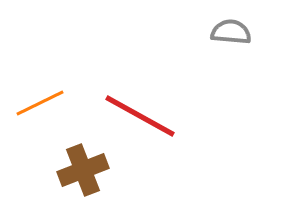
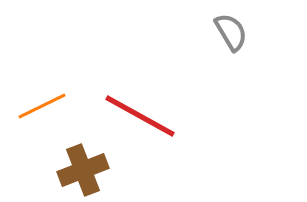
gray semicircle: rotated 54 degrees clockwise
orange line: moved 2 px right, 3 px down
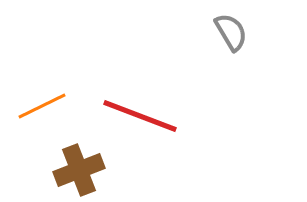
red line: rotated 8 degrees counterclockwise
brown cross: moved 4 px left
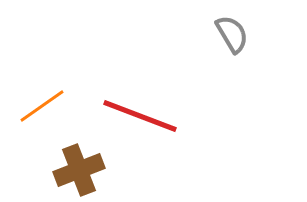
gray semicircle: moved 1 px right, 2 px down
orange line: rotated 9 degrees counterclockwise
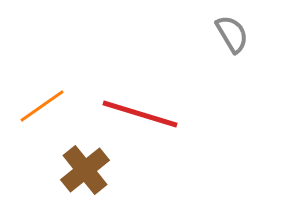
red line: moved 2 px up; rotated 4 degrees counterclockwise
brown cross: moved 6 px right; rotated 18 degrees counterclockwise
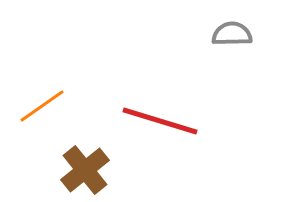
gray semicircle: rotated 60 degrees counterclockwise
red line: moved 20 px right, 7 px down
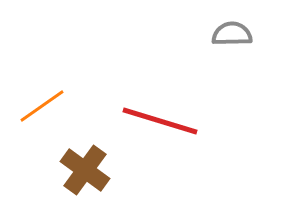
brown cross: rotated 15 degrees counterclockwise
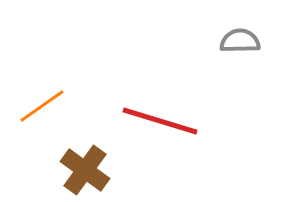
gray semicircle: moved 8 px right, 7 px down
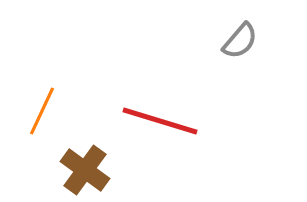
gray semicircle: rotated 132 degrees clockwise
orange line: moved 5 px down; rotated 30 degrees counterclockwise
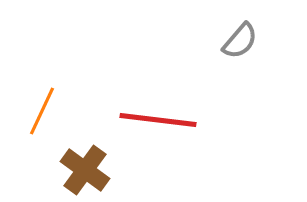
red line: moved 2 px left, 1 px up; rotated 10 degrees counterclockwise
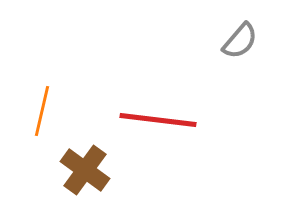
orange line: rotated 12 degrees counterclockwise
